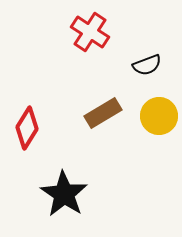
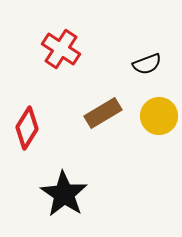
red cross: moved 29 px left, 17 px down
black semicircle: moved 1 px up
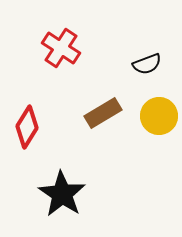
red cross: moved 1 px up
red diamond: moved 1 px up
black star: moved 2 px left
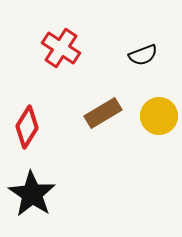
black semicircle: moved 4 px left, 9 px up
black star: moved 30 px left
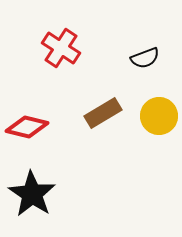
black semicircle: moved 2 px right, 3 px down
red diamond: rotated 72 degrees clockwise
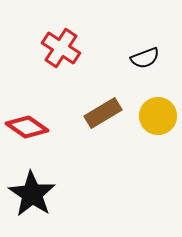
yellow circle: moved 1 px left
red diamond: rotated 21 degrees clockwise
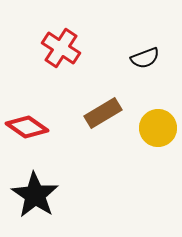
yellow circle: moved 12 px down
black star: moved 3 px right, 1 px down
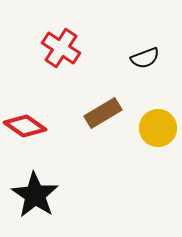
red diamond: moved 2 px left, 1 px up
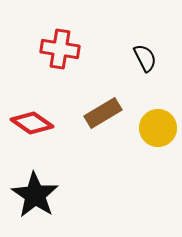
red cross: moved 1 px left, 1 px down; rotated 24 degrees counterclockwise
black semicircle: rotated 96 degrees counterclockwise
red diamond: moved 7 px right, 3 px up
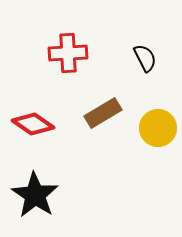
red cross: moved 8 px right, 4 px down; rotated 12 degrees counterclockwise
red diamond: moved 1 px right, 1 px down
